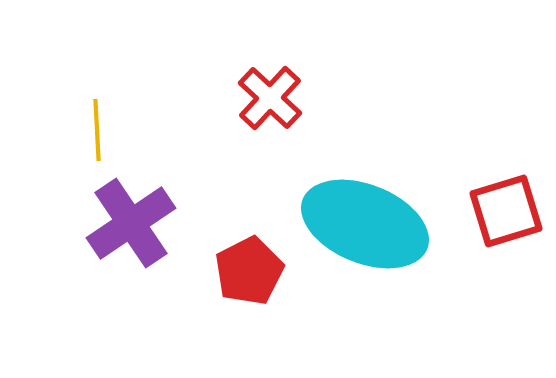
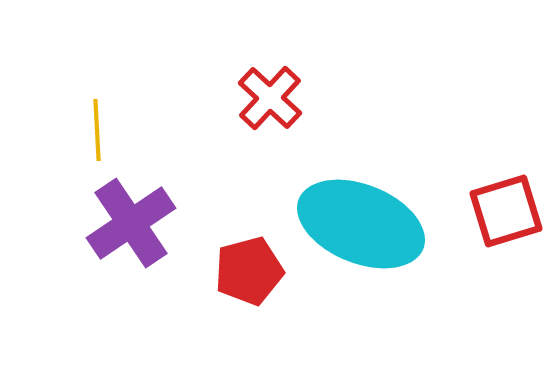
cyan ellipse: moved 4 px left
red pentagon: rotated 12 degrees clockwise
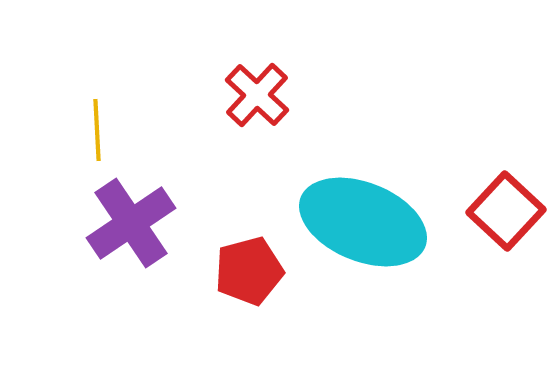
red cross: moved 13 px left, 3 px up
red square: rotated 30 degrees counterclockwise
cyan ellipse: moved 2 px right, 2 px up
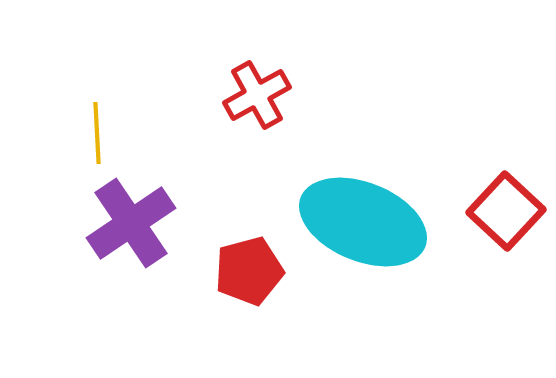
red cross: rotated 18 degrees clockwise
yellow line: moved 3 px down
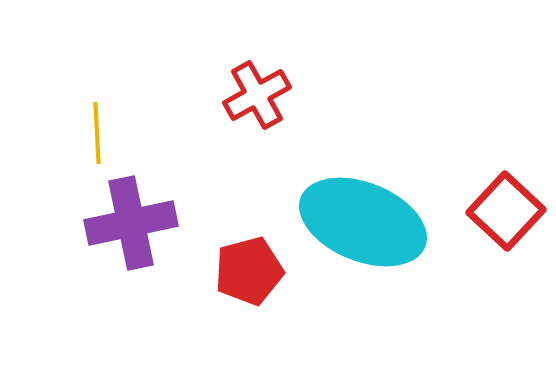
purple cross: rotated 22 degrees clockwise
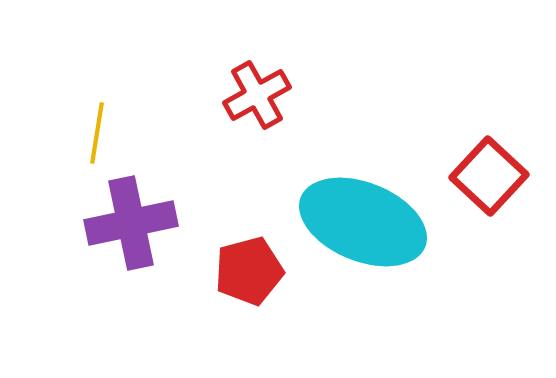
yellow line: rotated 12 degrees clockwise
red square: moved 17 px left, 35 px up
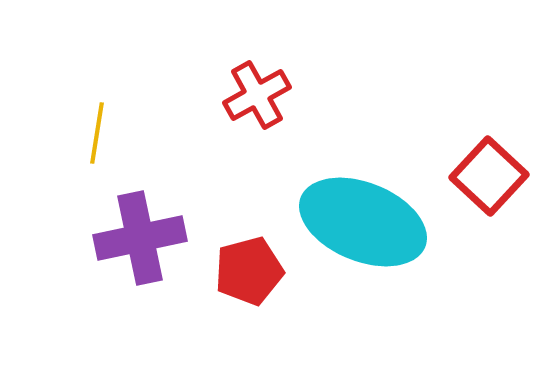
purple cross: moved 9 px right, 15 px down
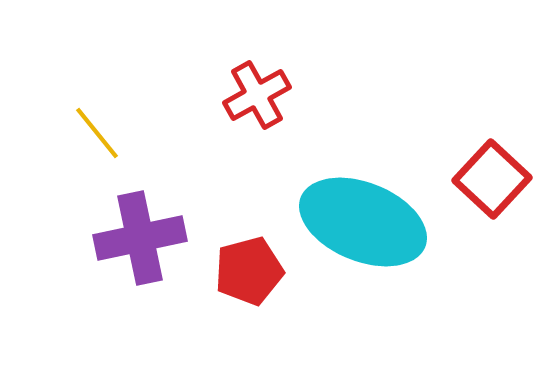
yellow line: rotated 48 degrees counterclockwise
red square: moved 3 px right, 3 px down
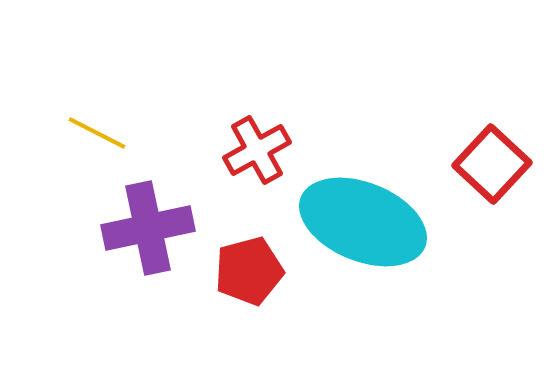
red cross: moved 55 px down
yellow line: rotated 24 degrees counterclockwise
red square: moved 15 px up
purple cross: moved 8 px right, 10 px up
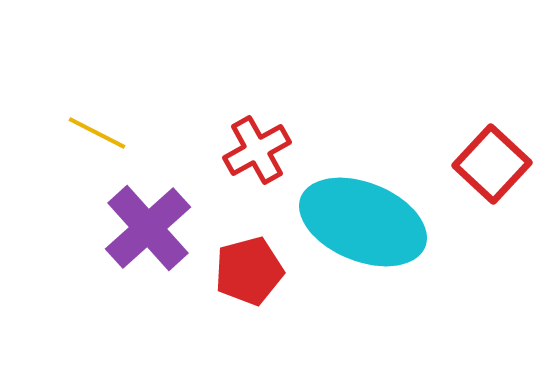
purple cross: rotated 30 degrees counterclockwise
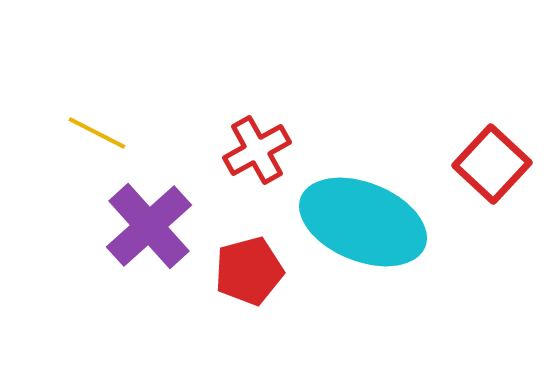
purple cross: moved 1 px right, 2 px up
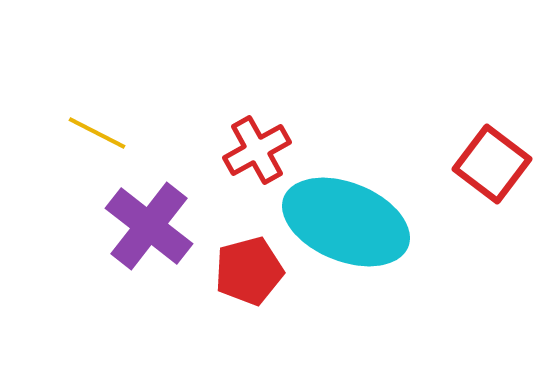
red square: rotated 6 degrees counterclockwise
cyan ellipse: moved 17 px left
purple cross: rotated 10 degrees counterclockwise
